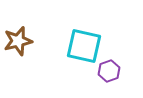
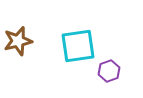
cyan square: moved 6 px left; rotated 21 degrees counterclockwise
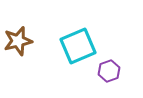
cyan square: rotated 15 degrees counterclockwise
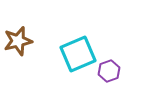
cyan square: moved 8 px down
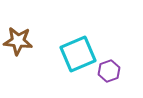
brown star: rotated 20 degrees clockwise
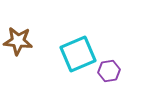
purple hexagon: rotated 10 degrees clockwise
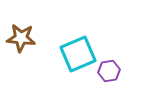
brown star: moved 3 px right, 3 px up
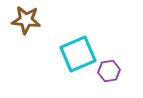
brown star: moved 5 px right, 18 px up
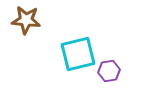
cyan square: rotated 9 degrees clockwise
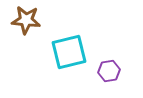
cyan square: moved 9 px left, 2 px up
